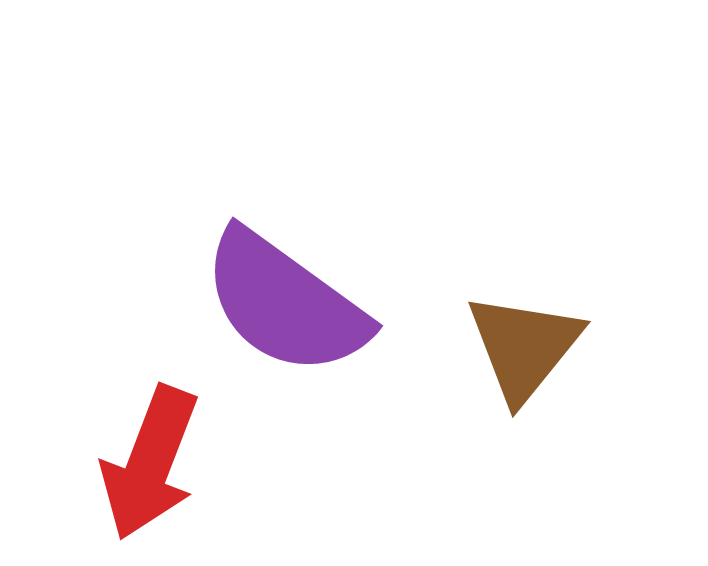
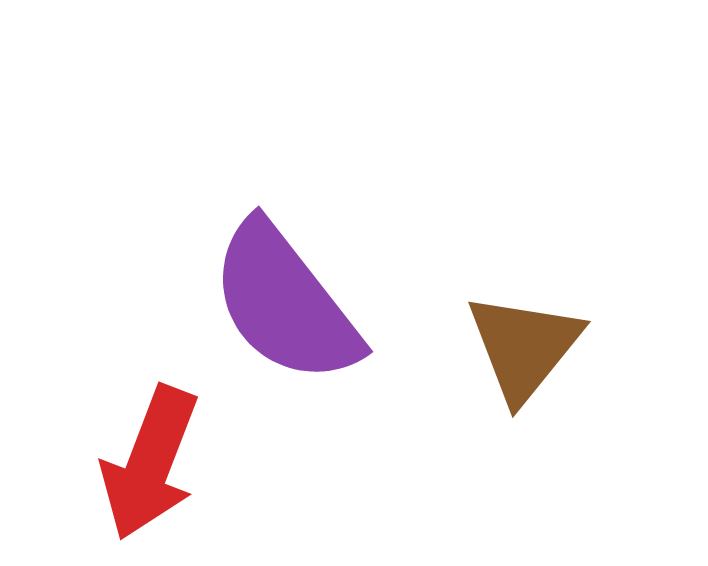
purple semicircle: rotated 16 degrees clockwise
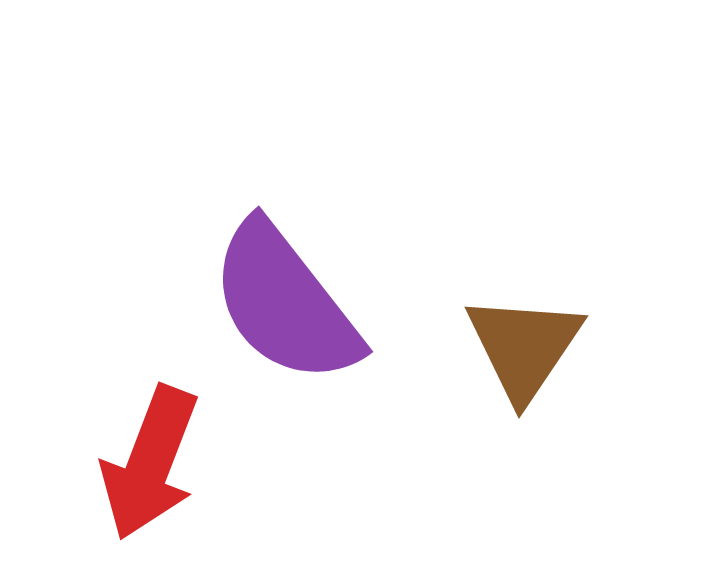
brown triangle: rotated 5 degrees counterclockwise
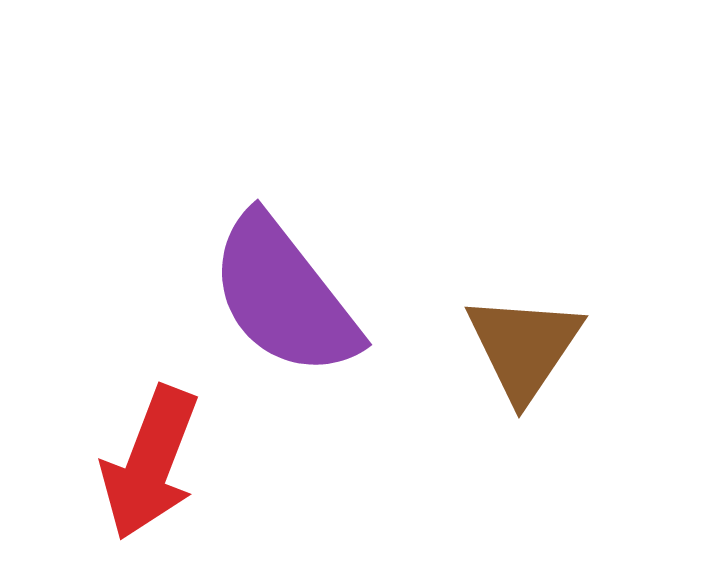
purple semicircle: moved 1 px left, 7 px up
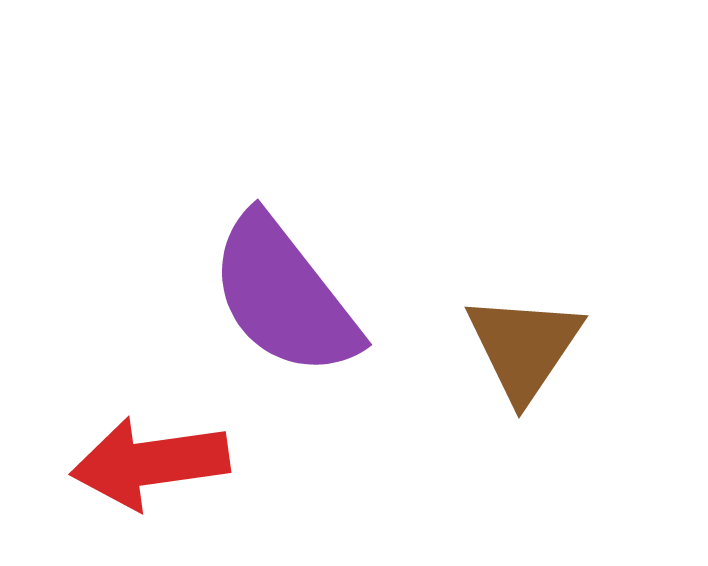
red arrow: rotated 61 degrees clockwise
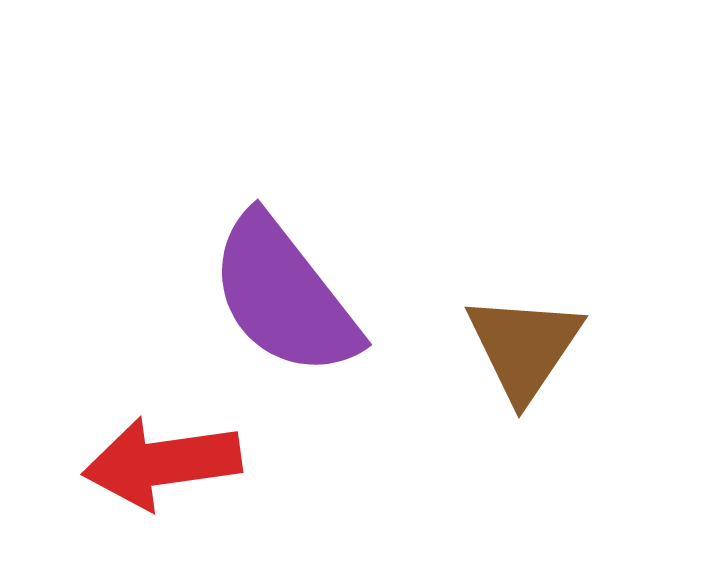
red arrow: moved 12 px right
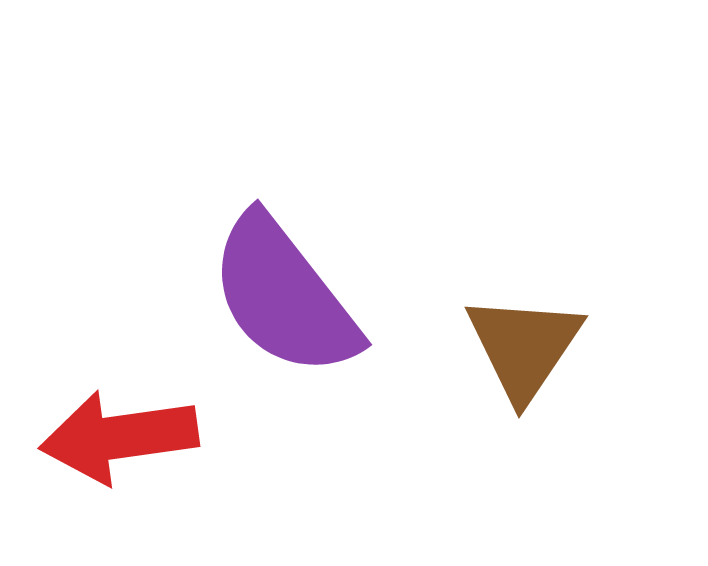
red arrow: moved 43 px left, 26 px up
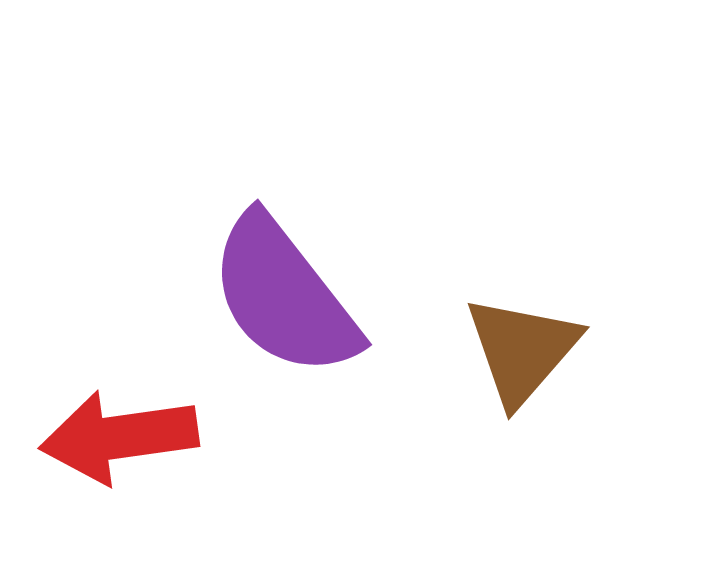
brown triangle: moved 2 px left, 3 px down; rotated 7 degrees clockwise
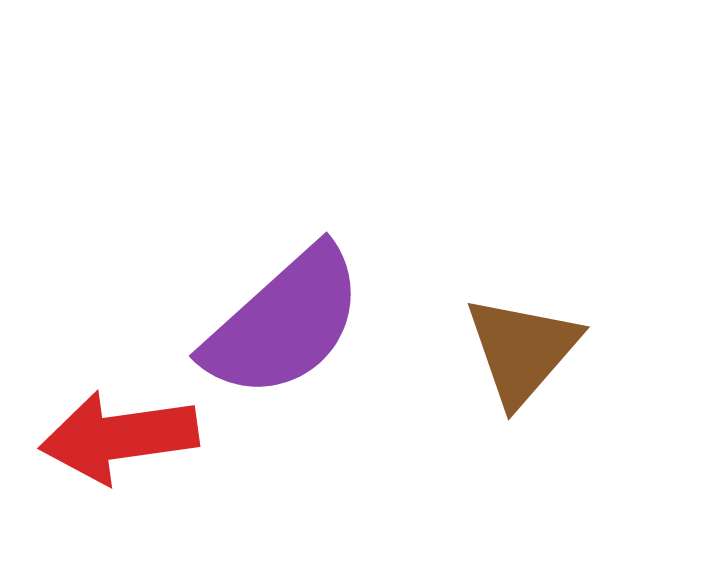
purple semicircle: moved 27 px down; rotated 94 degrees counterclockwise
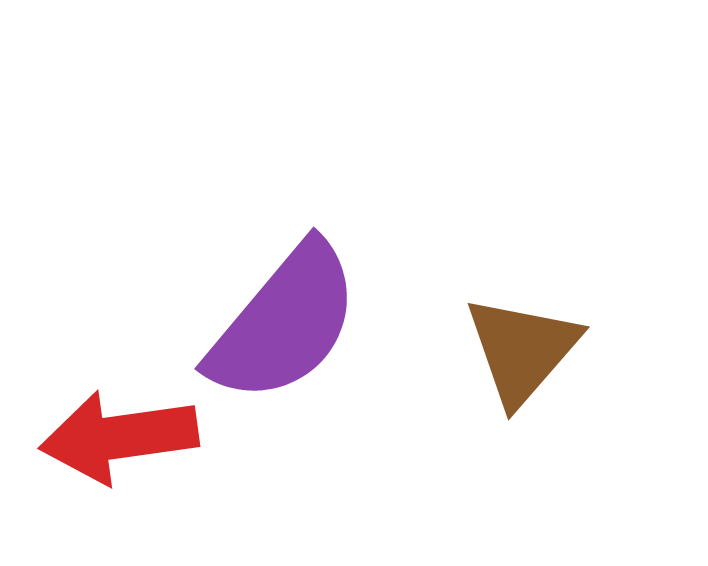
purple semicircle: rotated 8 degrees counterclockwise
